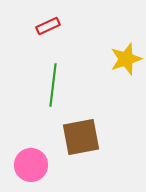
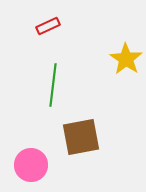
yellow star: rotated 20 degrees counterclockwise
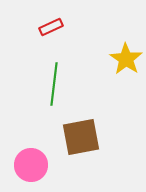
red rectangle: moved 3 px right, 1 px down
green line: moved 1 px right, 1 px up
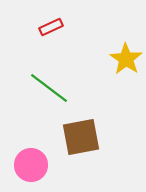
green line: moved 5 px left, 4 px down; rotated 60 degrees counterclockwise
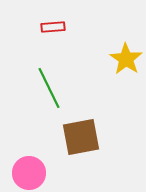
red rectangle: moved 2 px right; rotated 20 degrees clockwise
green line: rotated 27 degrees clockwise
pink circle: moved 2 px left, 8 px down
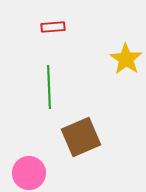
green line: moved 1 px up; rotated 24 degrees clockwise
brown square: rotated 12 degrees counterclockwise
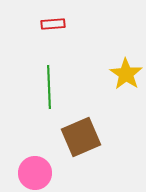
red rectangle: moved 3 px up
yellow star: moved 15 px down
pink circle: moved 6 px right
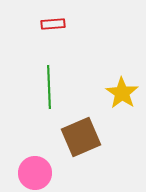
yellow star: moved 4 px left, 19 px down
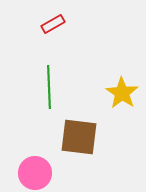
red rectangle: rotated 25 degrees counterclockwise
brown square: moved 2 px left; rotated 30 degrees clockwise
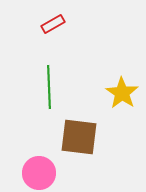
pink circle: moved 4 px right
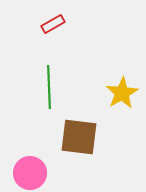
yellow star: rotated 8 degrees clockwise
pink circle: moved 9 px left
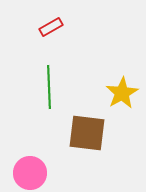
red rectangle: moved 2 px left, 3 px down
brown square: moved 8 px right, 4 px up
